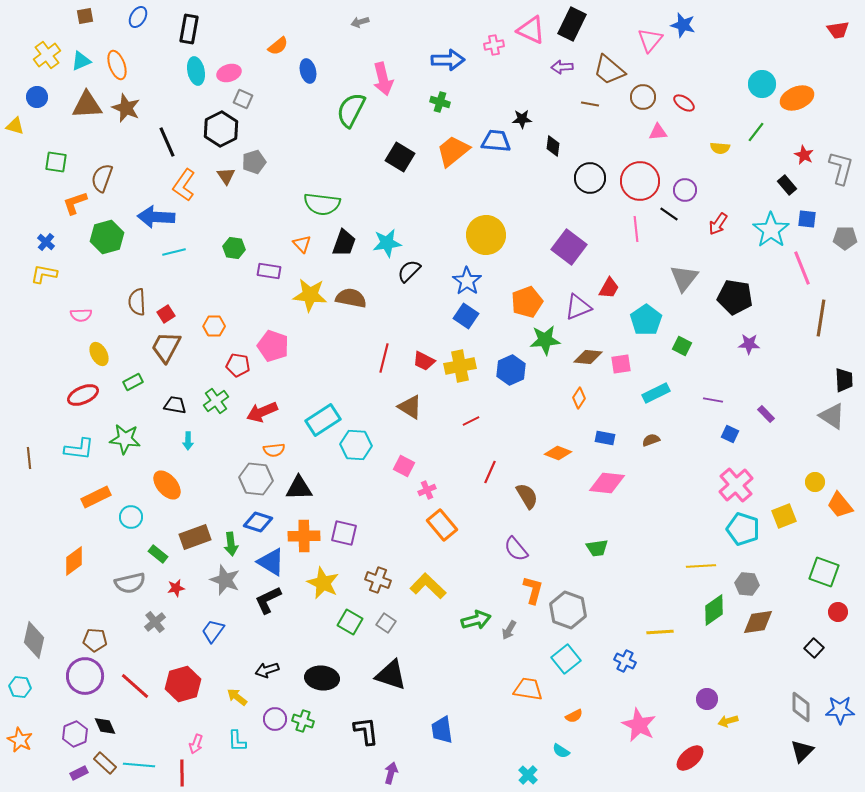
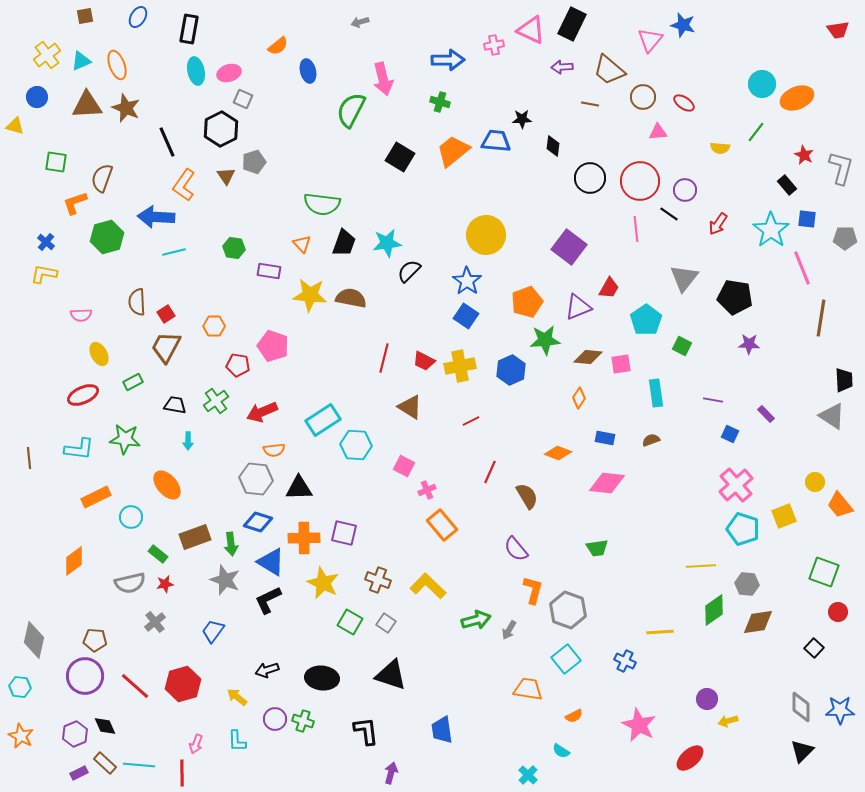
cyan rectangle at (656, 393): rotated 72 degrees counterclockwise
orange cross at (304, 536): moved 2 px down
red star at (176, 588): moved 11 px left, 4 px up
orange star at (20, 740): moved 1 px right, 4 px up
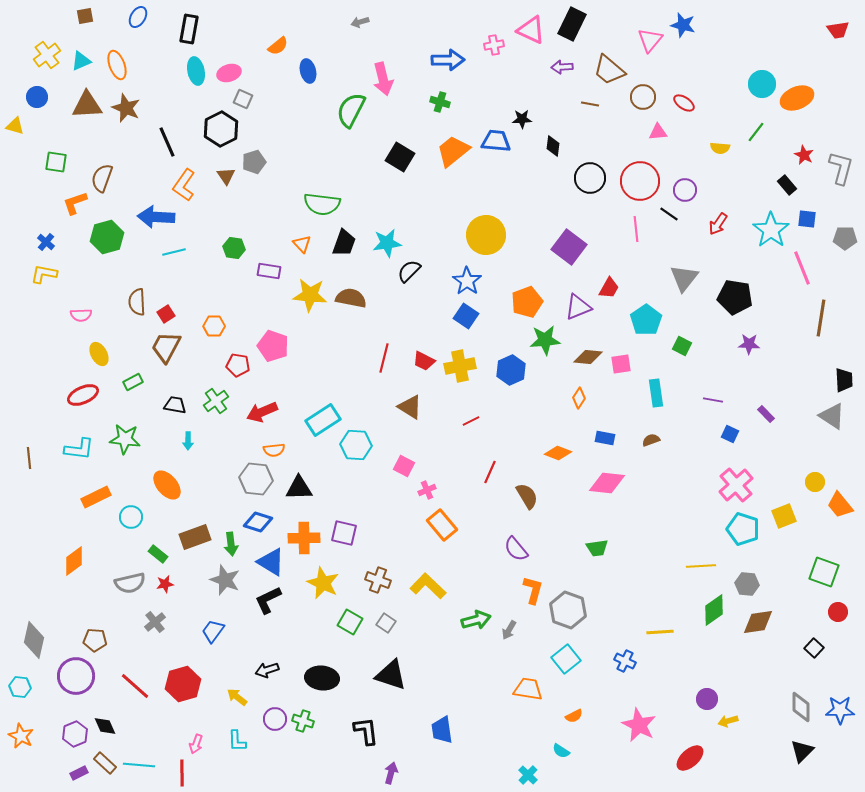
purple circle at (85, 676): moved 9 px left
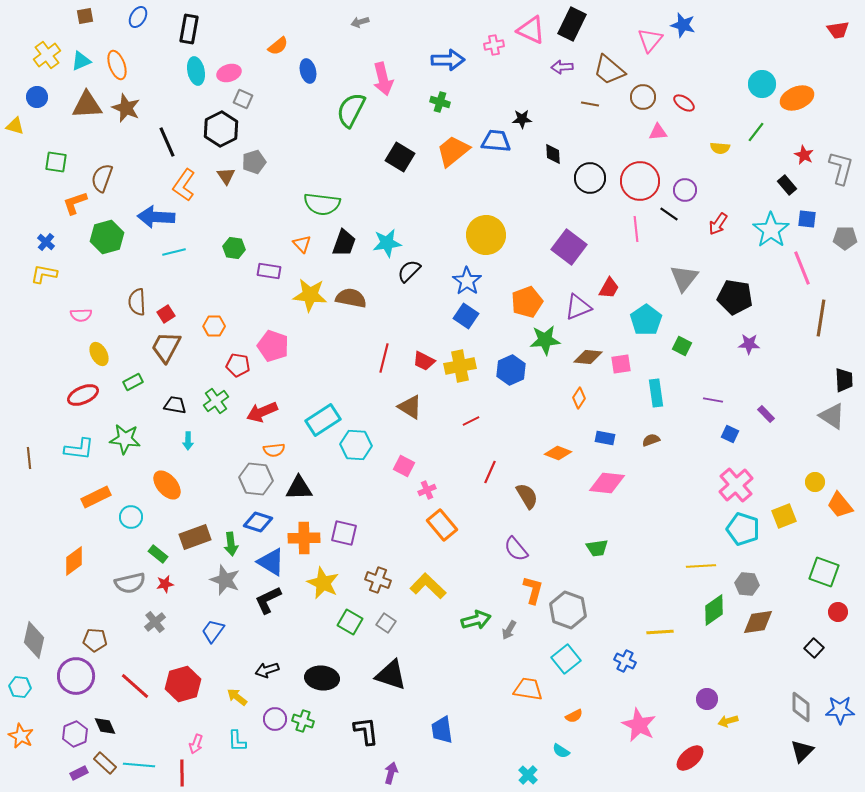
black diamond at (553, 146): moved 8 px down; rotated 10 degrees counterclockwise
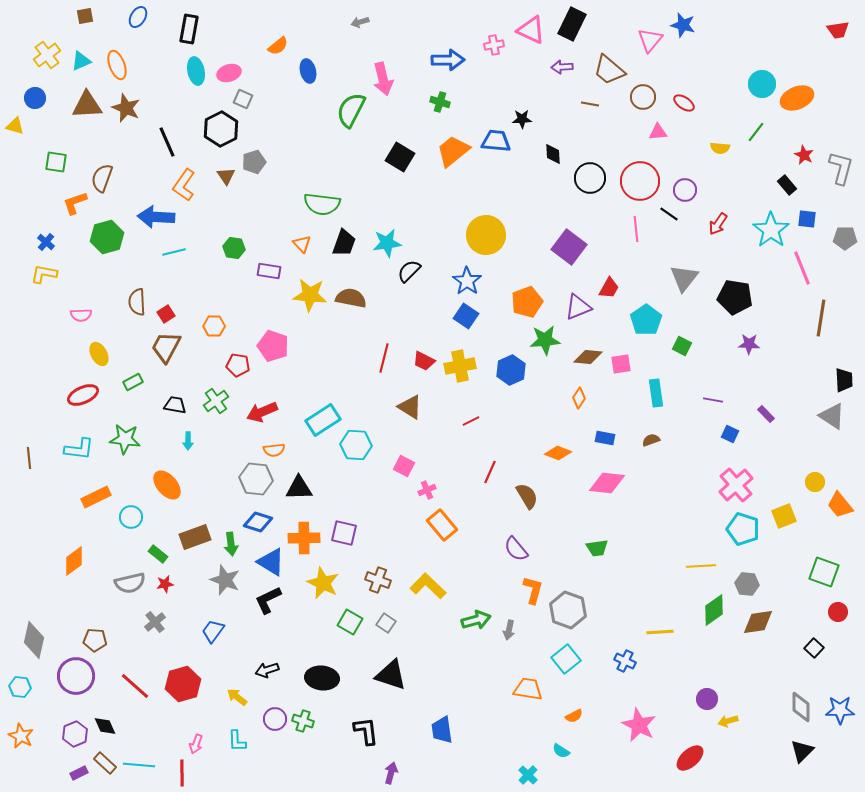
blue circle at (37, 97): moved 2 px left, 1 px down
gray arrow at (509, 630): rotated 18 degrees counterclockwise
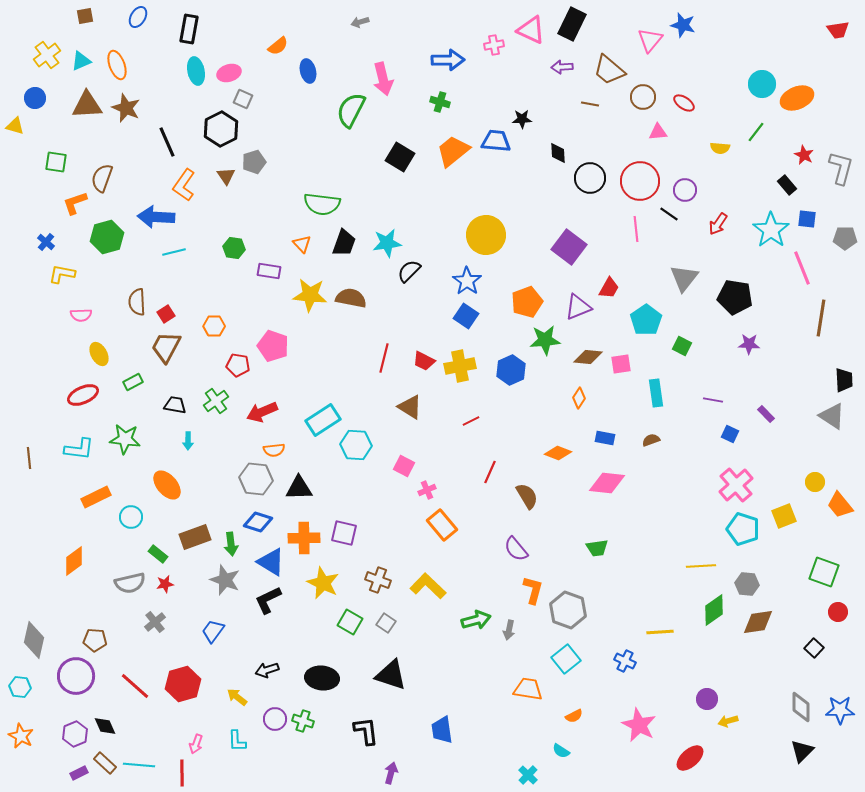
black diamond at (553, 154): moved 5 px right, 1 px up
yellow L-shape at (44, 274): moved 18 px right
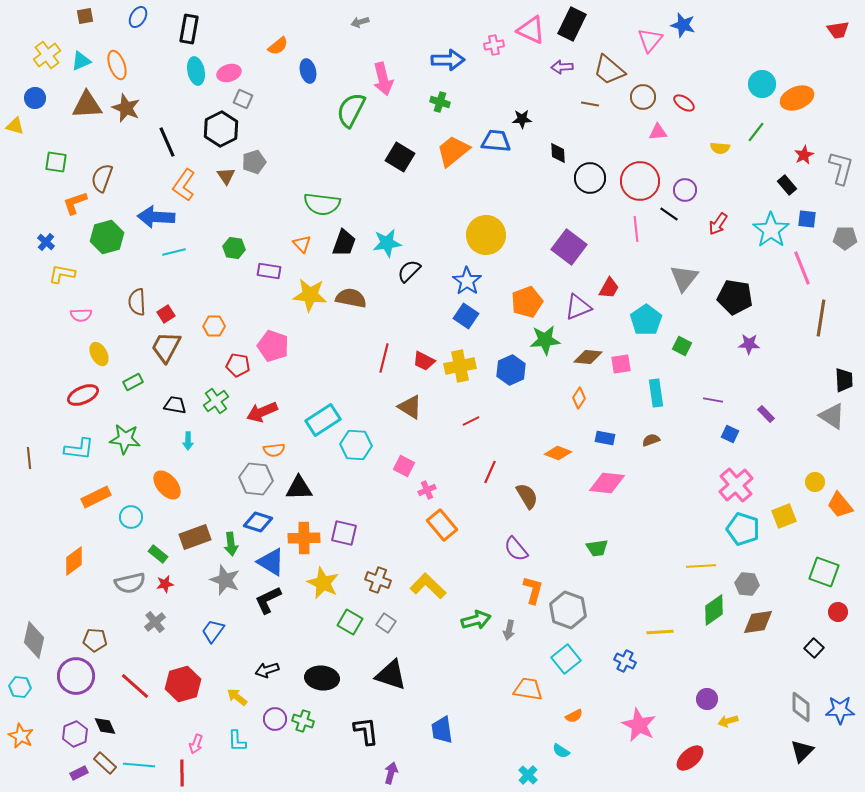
red star at (804, 155): rotated 18 degrees clockwise
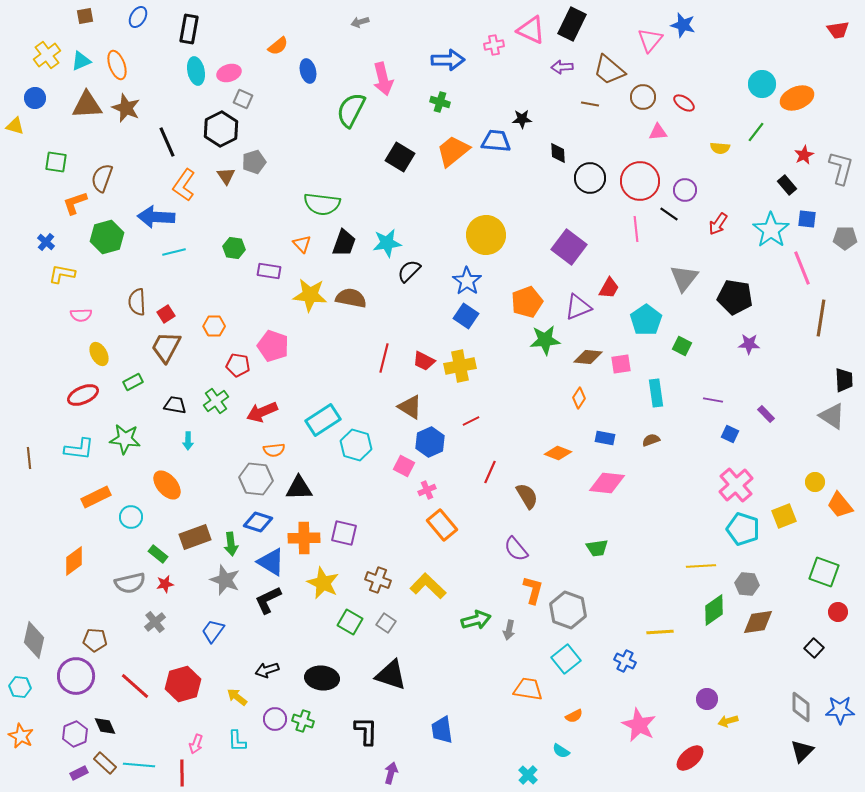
blue hexagon at (511, 370): moved 81 px left, 72 px down
cyan hexagon at (356, 445): rotated 12 degrees clockwise
black L-shape at (366, 731): rotated 8 degrees clockwise
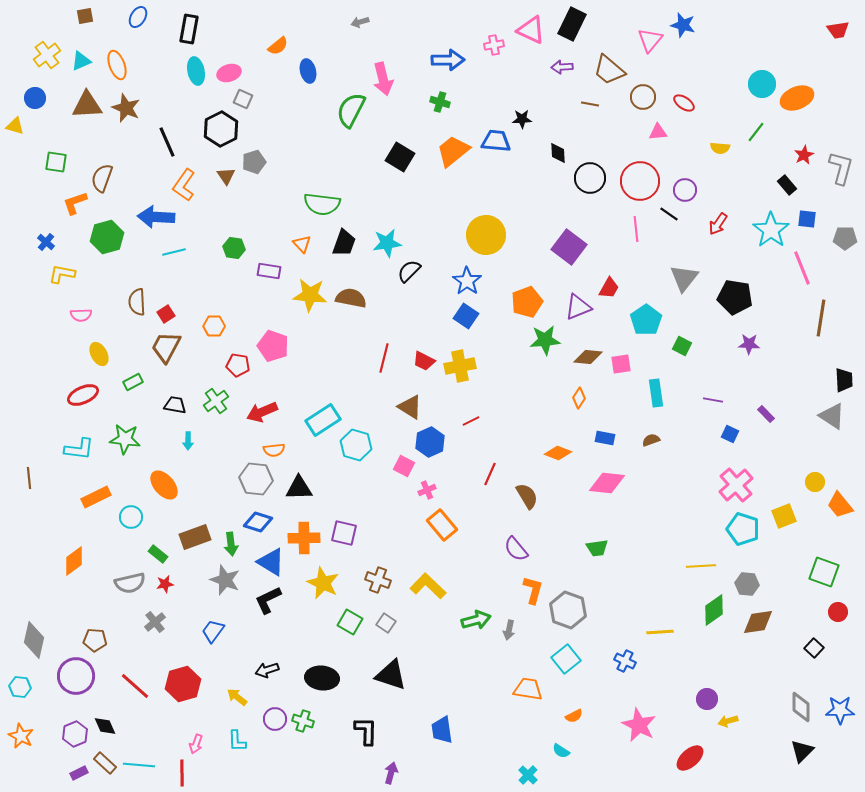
brown line at (29, 458): moved 20 px down
red line at (490, 472): moved 2 px down
orange ellipse at (167, 485): moved 3 px left
